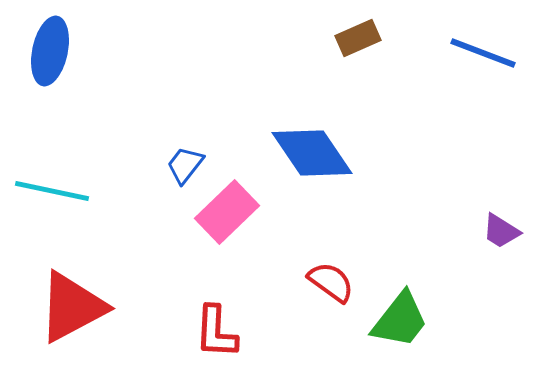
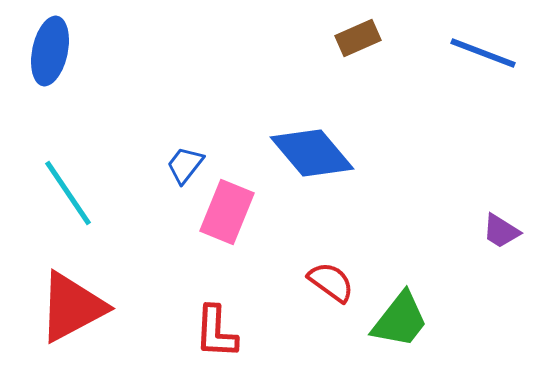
blue diamond: rotated 6 degrees counterclockwise
cyan line: moved 16 px right, 2 px down; rotated 44 degrees clockwise
pink rectangle: rotated 24 degrees counterclockwise
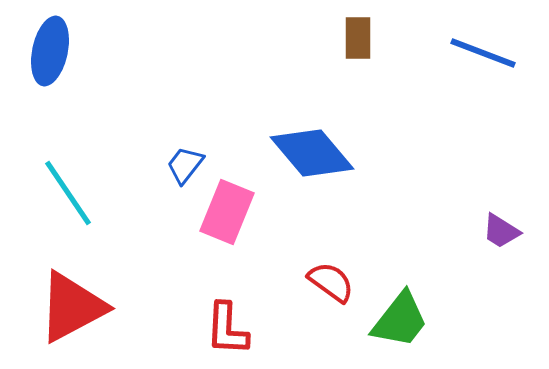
brown rectangle: rotated 66 degrees counterclockwise
red L-shape: moved 11 px right, 3 px up
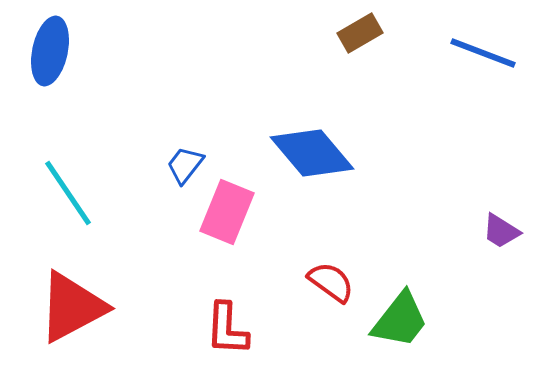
brown rectangle: moved 2 px right, 5 px up; rotated 60 degrees clockwise
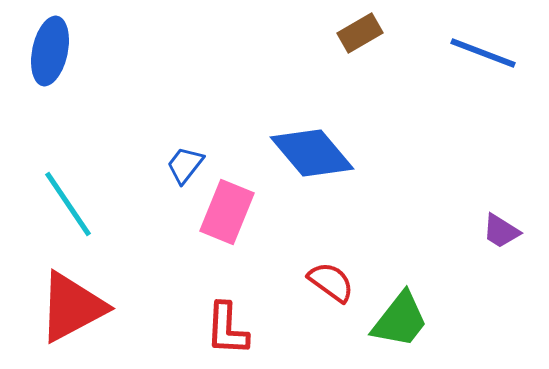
cyan line: moved 11 px down
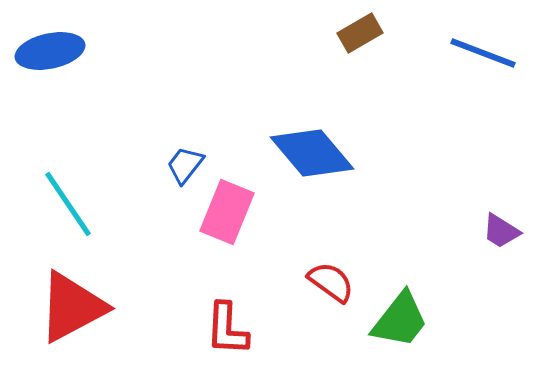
blue ellipse: rotated 66 degrees clockwise
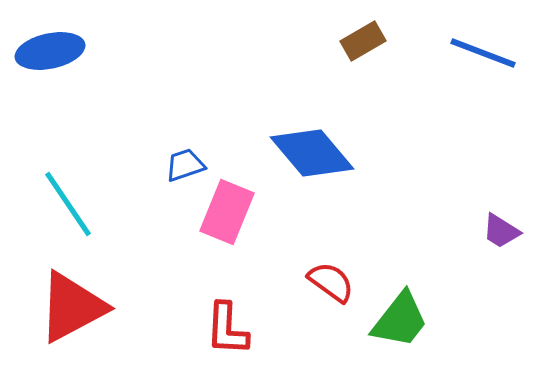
brown rectangle: moved 3 px right, 8 px down
blue trapezoid: rotated 33 degrees clockwise
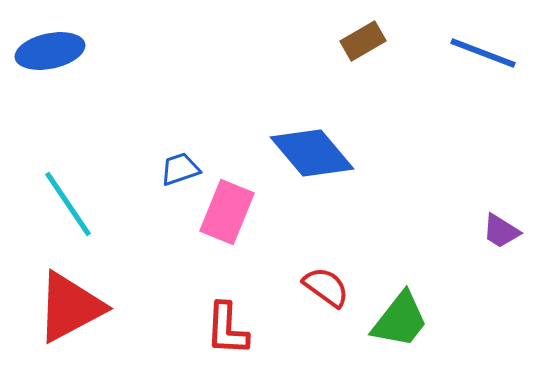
blue trapezoid: moved 5 px left, 4 px down
red semicircle: moved 5 px left, 5 px down
red triangle: moved 2 px left
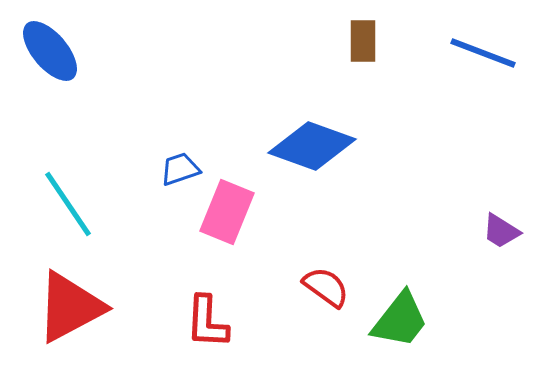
brown rectangle: rotated 60 degrees counterclockwise
blue ellipse: rotated 62 degrees clockwise
blue diamond: moved 7 px up; rotated 30 degrees counterclockwise
red L-shape: moved 20 px left, 7 px up
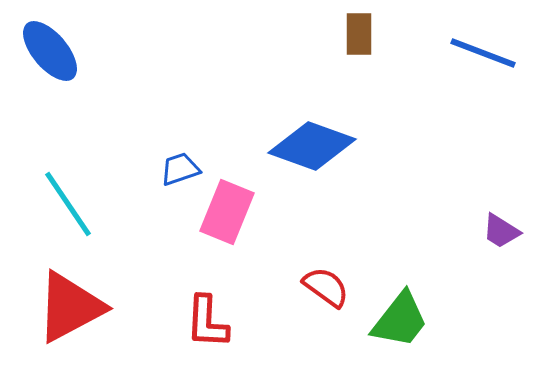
brown rectangle: moved 4 px left, 7 px up
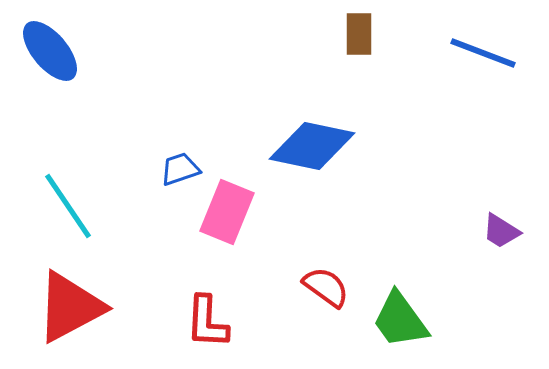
blue diamond: rotated 8 degrees counterclockwise
cyan line: moved 2 px down
green trapezoid: rotated 106 degrees clockwise
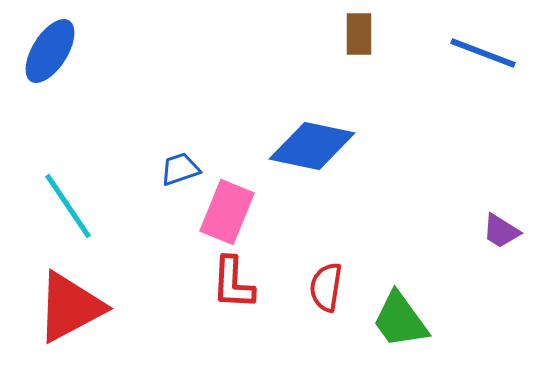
blue ellipse: rotated 72 degrees clockwise
red semicircle: rotated 117 degrees counterclockwise
red L-shape: moved 26 px right, 39 px up
